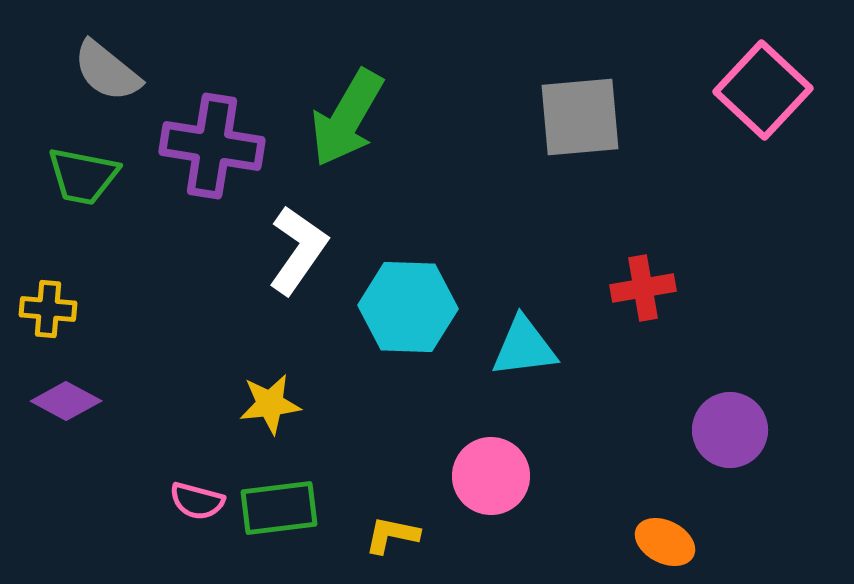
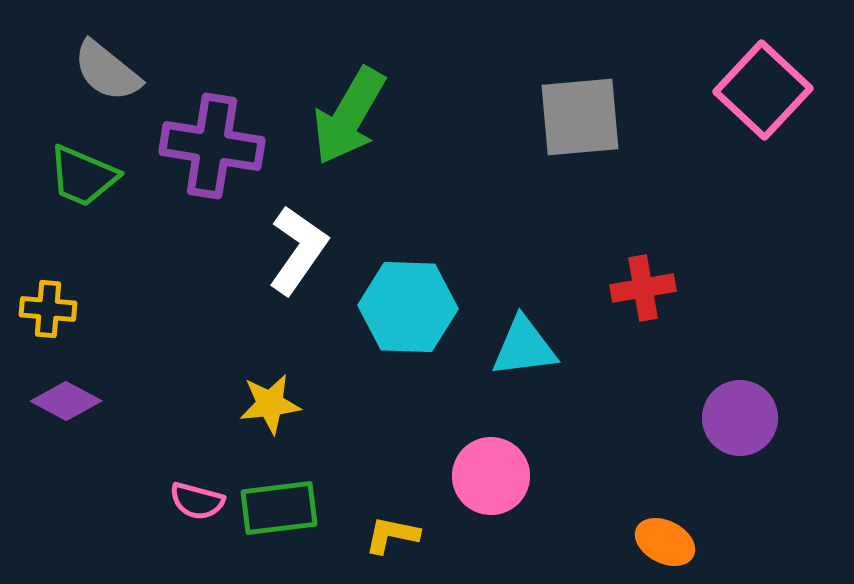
green arrow: moved 2 px right, 2 px up
green trapezoid: rotated 12 degrees clockwise
purple circle: moved 10 px right, 12 px up
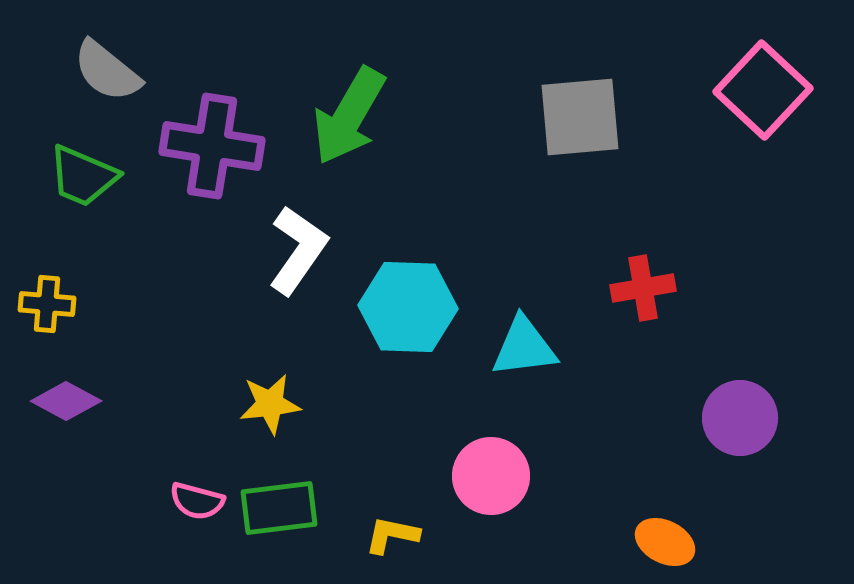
yellow cross: moved 1 px left, 5 px up
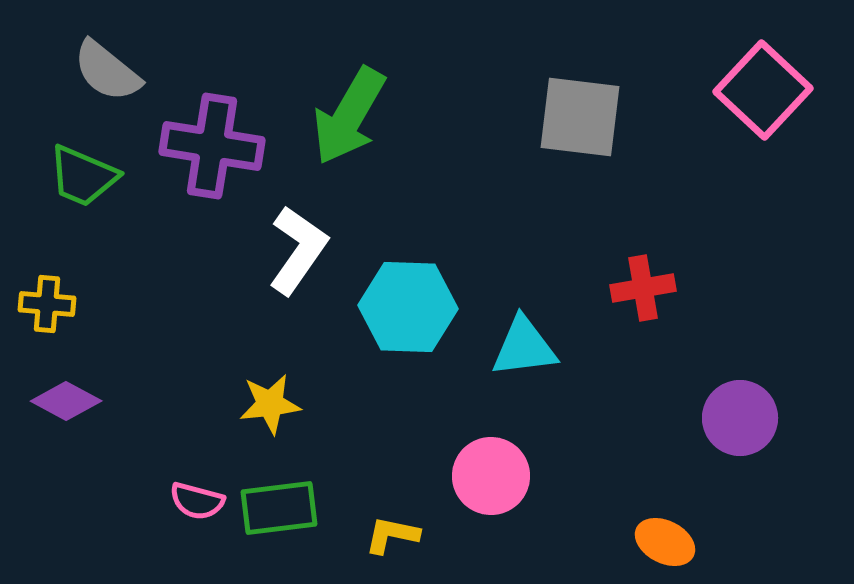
gray square: rotated 12 degrees clockwise
